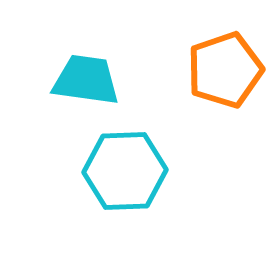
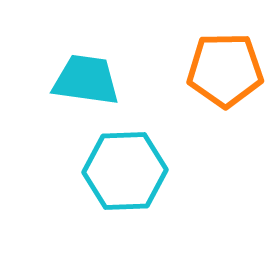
orange pentagon: rotated 18 degrees clockwise
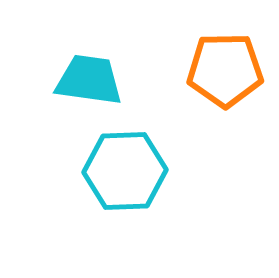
cyan trapezoid: moved 3 px right
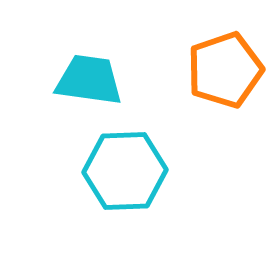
orange pentagon: rotated 18 degrees counterclockwise
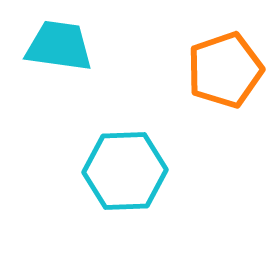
cyan trapezoid: moved 30 px left, 34 px up
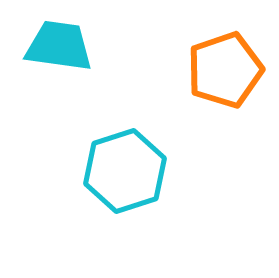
cyan hexagon: rotated 16 degrees counterclockwise
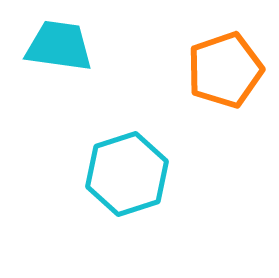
cyan hexagon: moved 2 px right, 3 px down
